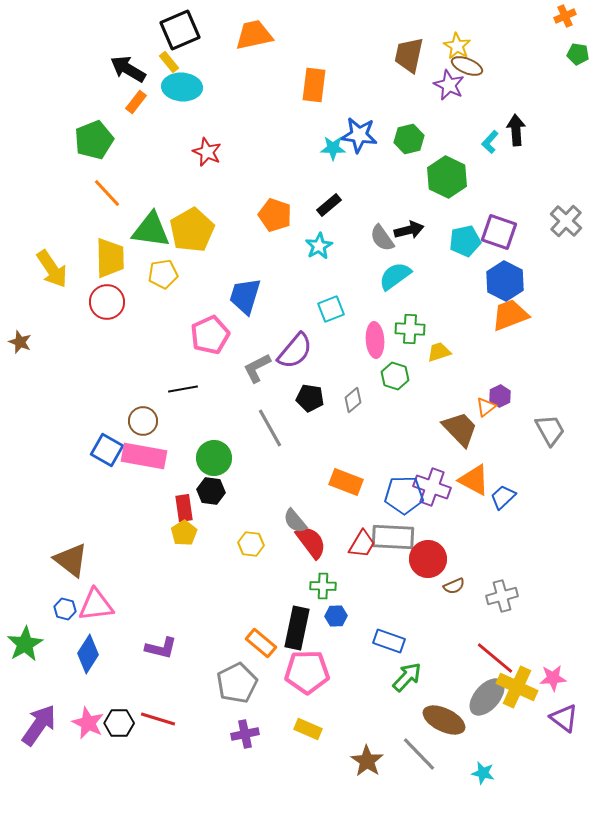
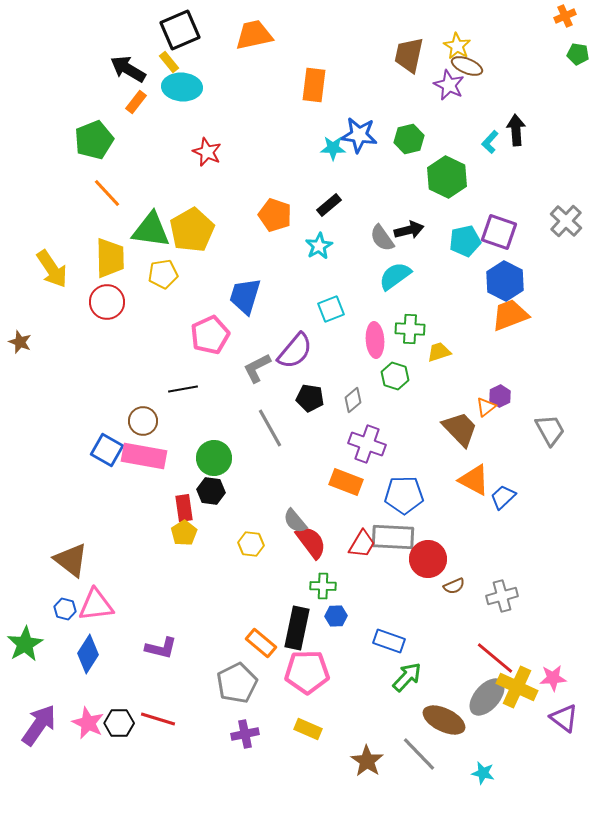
purple cross at (432, 487): moved 65 px left, 43 px up
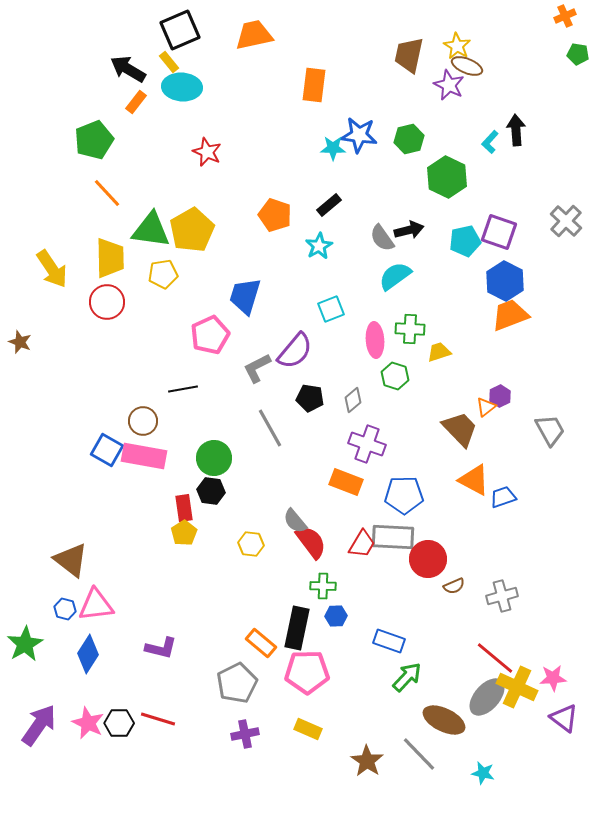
blue trapezoid at (503, 497): rotated 24 degrees clockwise
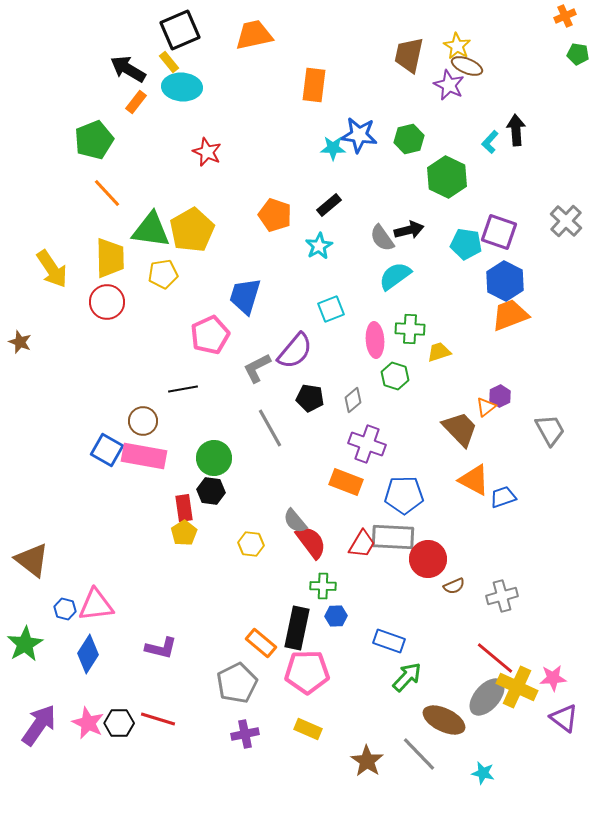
cyan pentagon at (465, 241): moved 1 px right, 3 px down; rotated 20 degrees clockwise
brown triangle at (71, 560): moved 39 px left
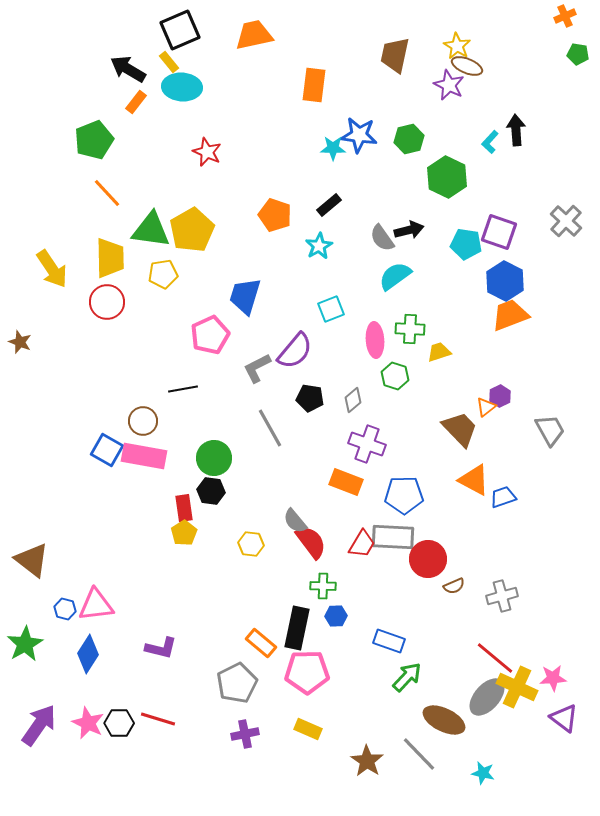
brown trapezoid at (409, 55): moved 14 px left
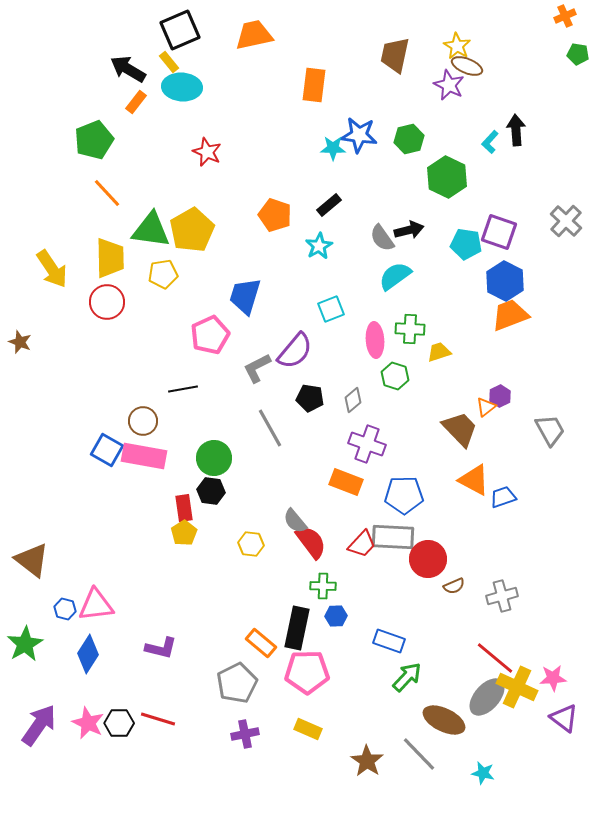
red trapezoid at (362, 544): rotated 12 degrees clockwise
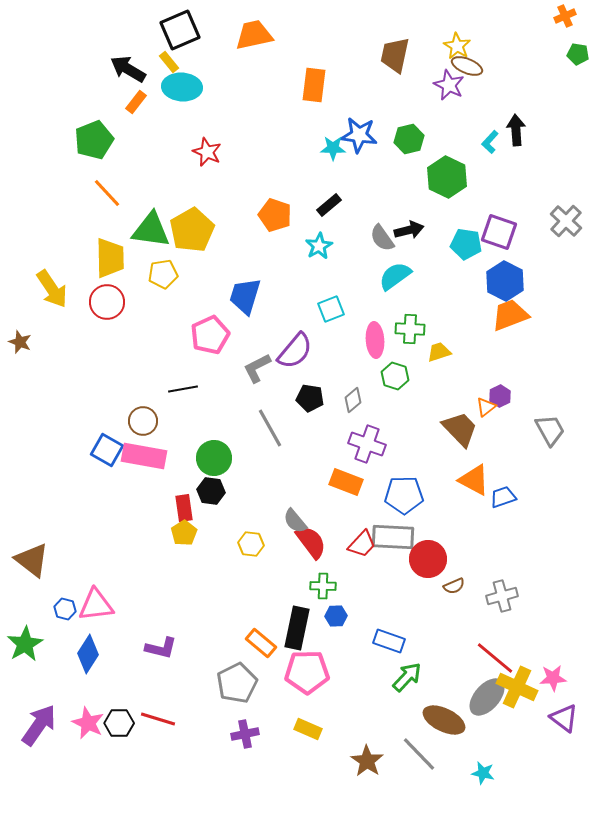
yellow arrow at (52, 269): moved 20 px down
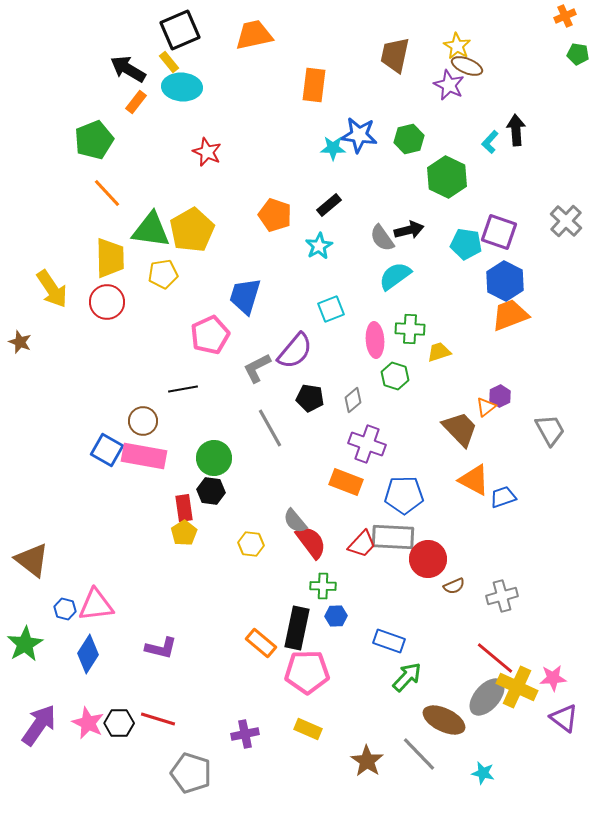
gray pentagon at (237, 683): moved 46 px left, 90 px down; rotated 27 degrees counterclockwise
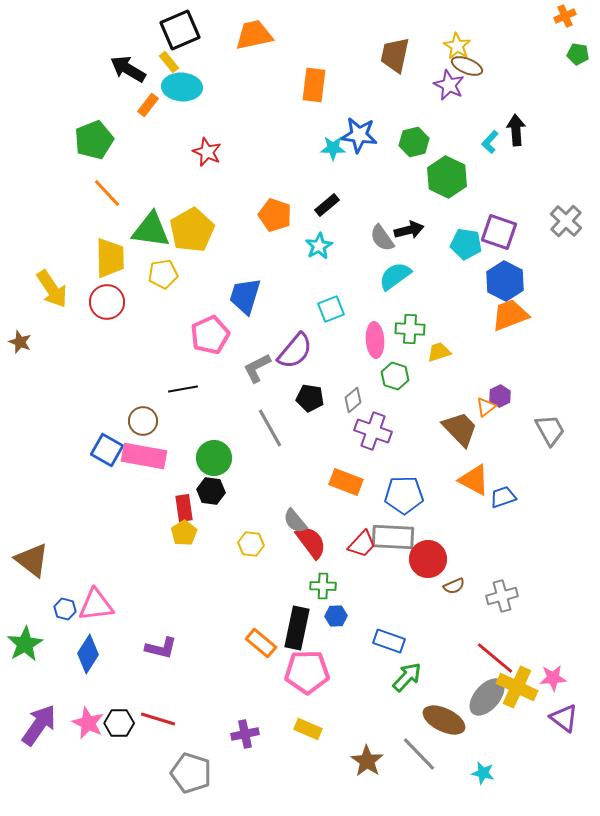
orange rectangle at (136, 102): moved 12 px right, 3 px down
green hexagon at (409, 139): moved 5 px right, 3 px down
black rectangle at (329, 205): moved 2 px left
purple cross at (367, 444): moved 6 px right, 13 px up
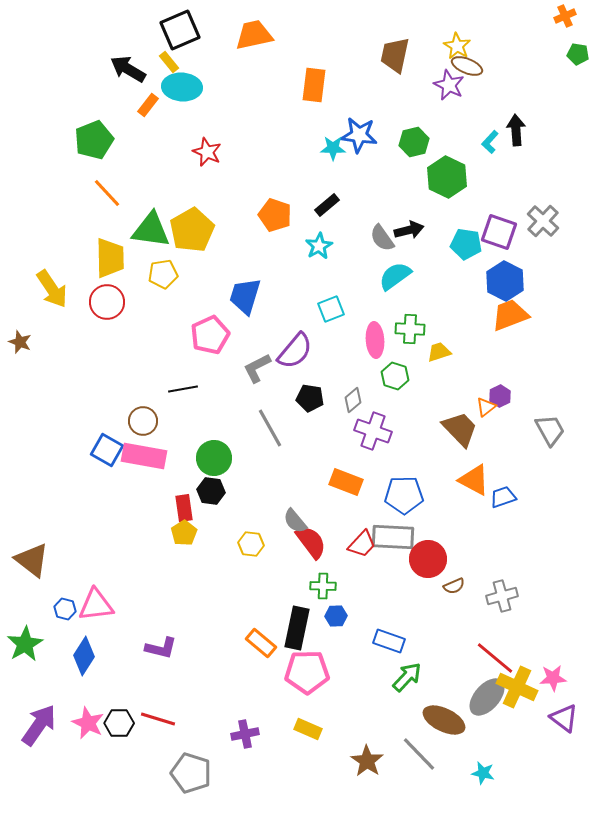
gray cross at (566, 221): moved 23 px left
blue diamond at (88, 654): moved 4 px left, 2 px down
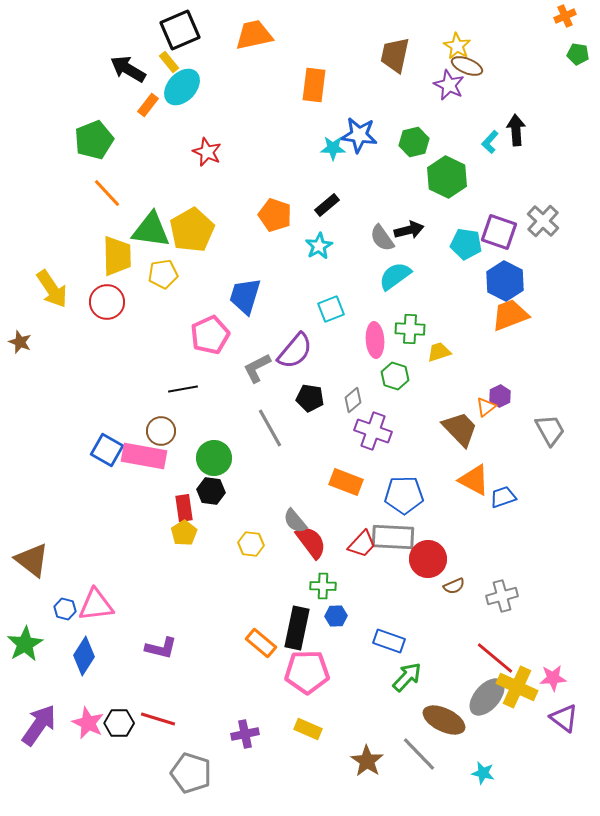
cyan ellipse at (182, 87): rotated 51 degrees counterclockwise
yellow trapezoid at (110, 258): moved 7 px right, 2 px up
brown circle at (143, 421): moved 18 px right, 10 px down
